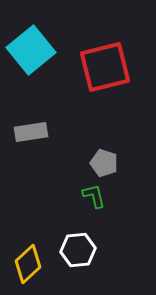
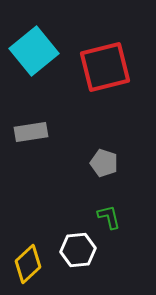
cyan square: moved 3 px right, 1 px down
green L-shape: moved 15 px right, 21 px down
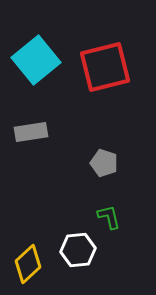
cyan square: moved 2 px right, 9 px down
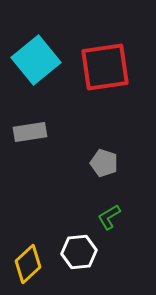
red square: rotated 6 degrees clockwise
gray rectangle: moved 1 px left
green L-shape: rotated 108 degrees counterclockwise
white hexagon: moved 1 px right, 2 px down
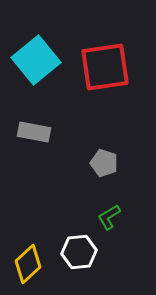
gray rectangle: moved 4 px right; rotated 20 degrees clockwise
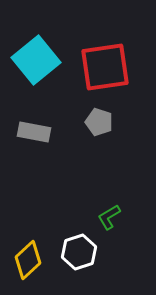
gray pentagon: moved 5 px left, 41 px up
white hexagon: rotated 12 degrees counterclockwise
yellow diamond: moved 4 px up
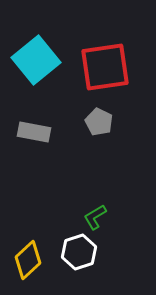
gray pentagon: rotated 8 degrees clockwise
green L-shape: moved 14 px left
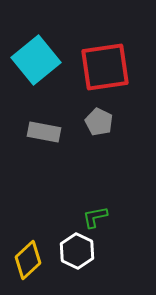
gray rectangle: moved 10 px right
green L-shape: rotated 20 degrees clockwise
white hexagon: moved 2 px left, 1 px up; rotated 16 degrees counterclockwise
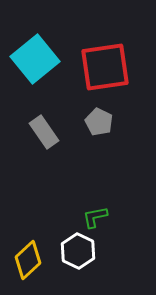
cyan square: moved 1 px left, 1 px up
gray rectangle: rotated 44 degrees clockwise
white hexagon: moved 1 px right
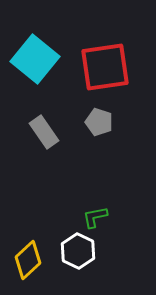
cyan square: rotated 12 degrees counterclockwise
gray pentagon: rotated 8 degrees counterclockwise
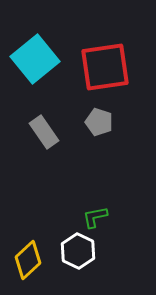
cyan square: rotated 12 degrees clockwise
